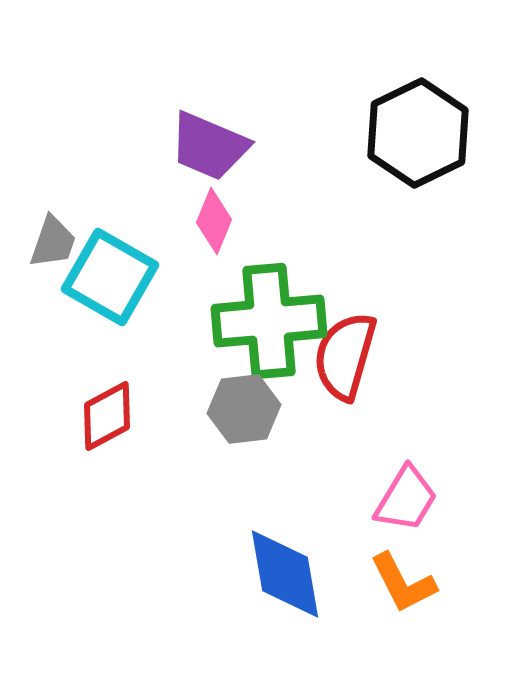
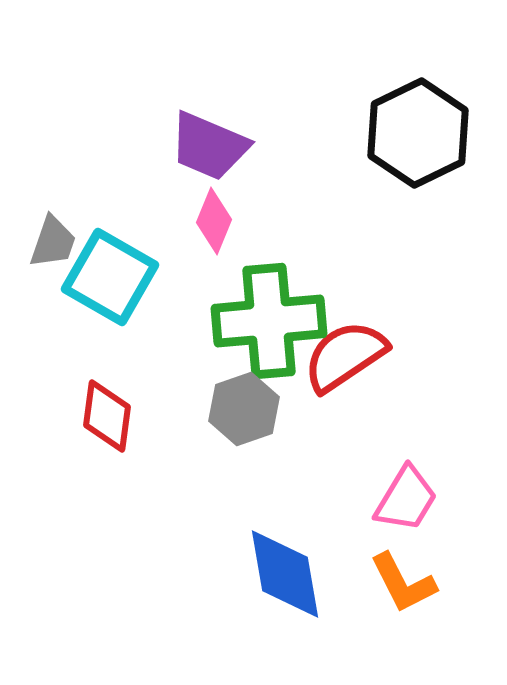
red semicircle: rotated 40 degrees clockwise
gray hexagon: rotated 12 degrees counterclockwise
red diamond: rotated 54 degrees counterclockwise
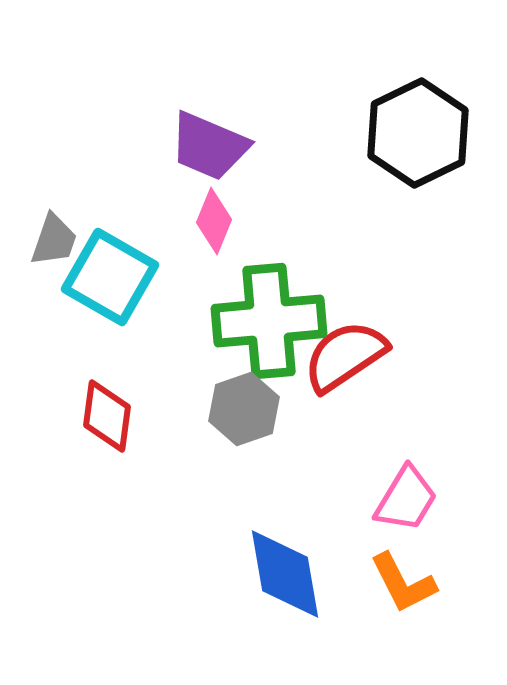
gray trapezoid: moved 1 px right, 2 px up
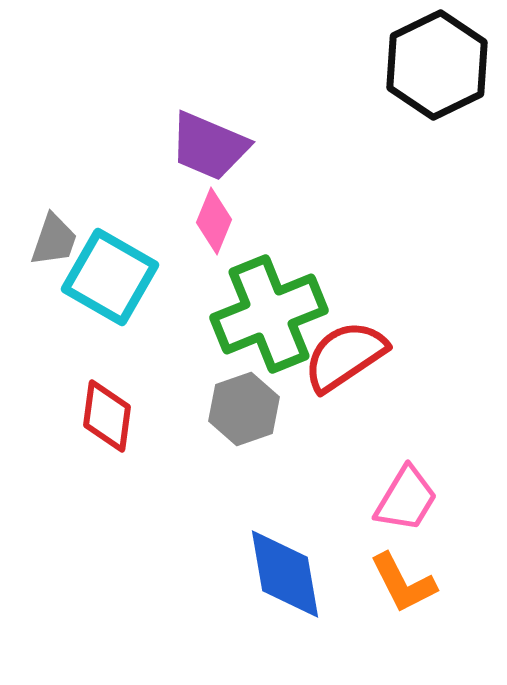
black hexagon: moved 19 px right, 68 px up
green cross: moved 7 px up; rotated 17 degrees counterclockwise
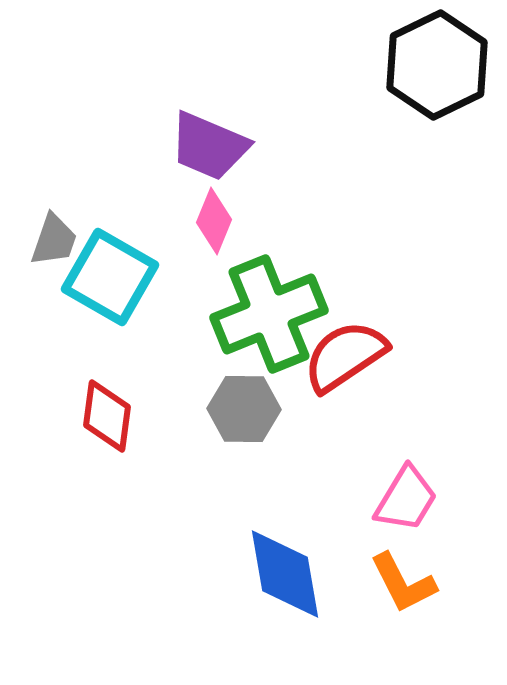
gray hexagon: rotated 20 degrees clockwise
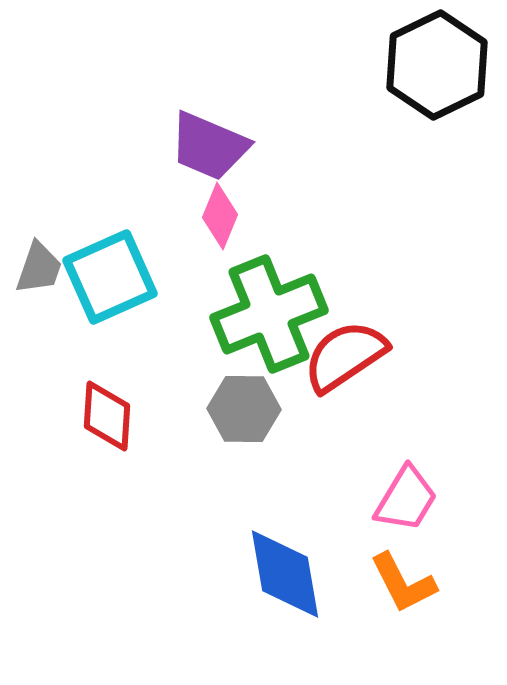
pink diamond: moved 6 px right, 5 px up
gray trapezoid: moved 15 px left, 28 px down
cyan square: rotated 36 degrees clockwise
red diamond: rotated 4 degrees counterclockwise
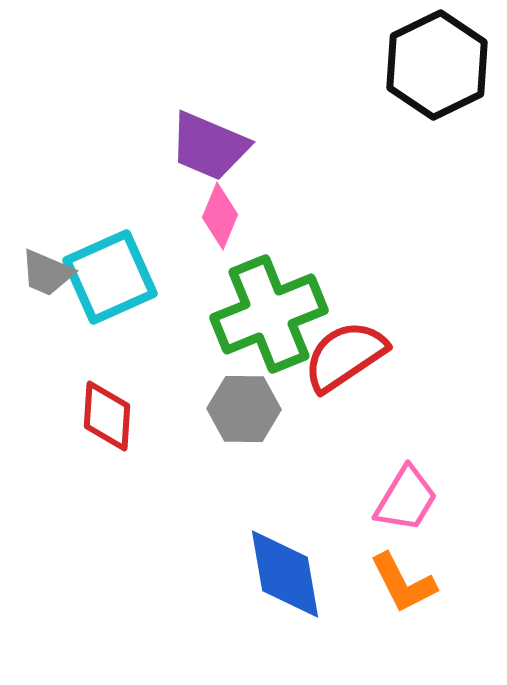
gray trapezoid: moved 8 px right, 5 px down; rotated 94 degrees clockwise
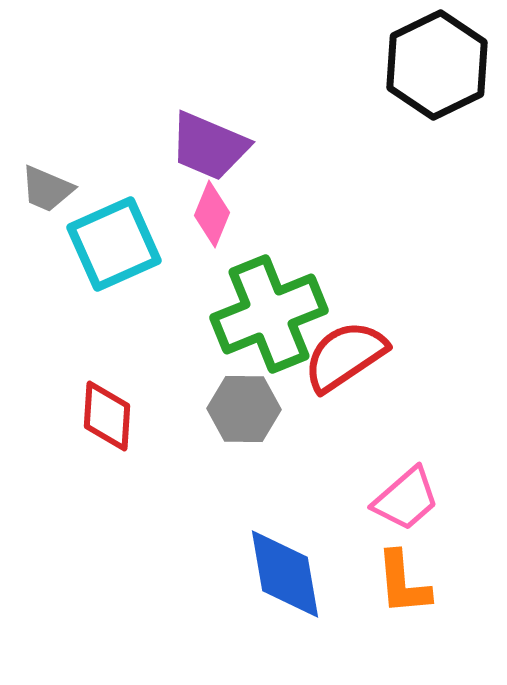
pink diamond: moved 8 px left, 2 px up
gray trapezoid: moved 84 px up
cyan square: moved 4 px right, 33 px up
pink trapezoid: rotated 18 degrees clockwise
orange L-shape: rotated 22 degrees clockwise
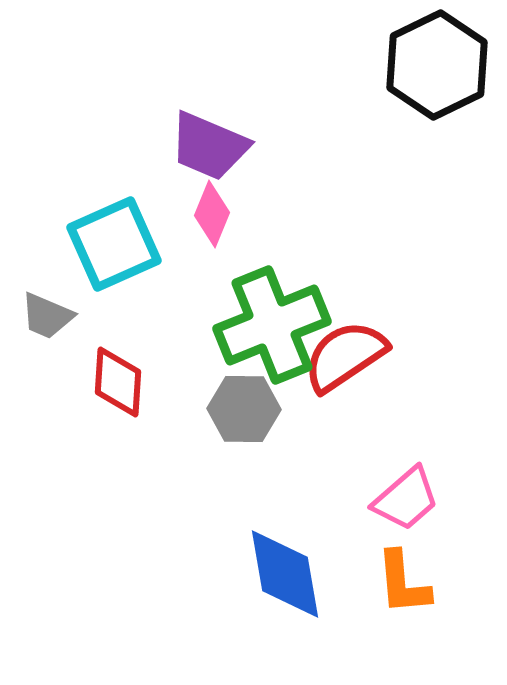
gray trapezoid: moved 127 px down
green cross: moved 3 px right, 11 px down
red diamond: moved 11 px right, 34 px up
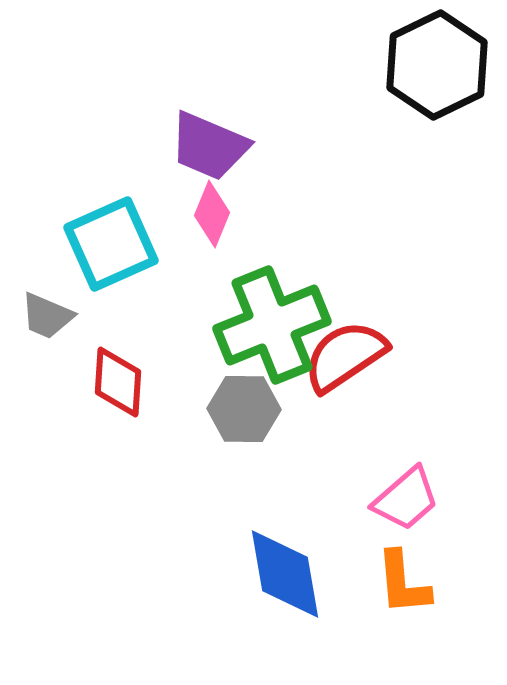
cyan square: moved 3 px left
